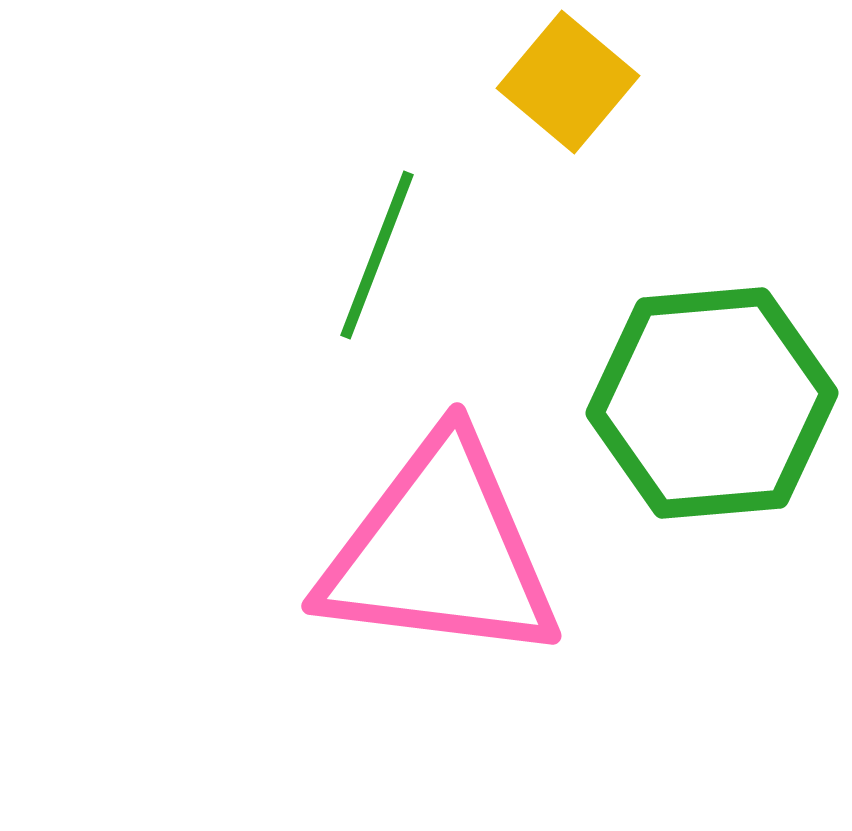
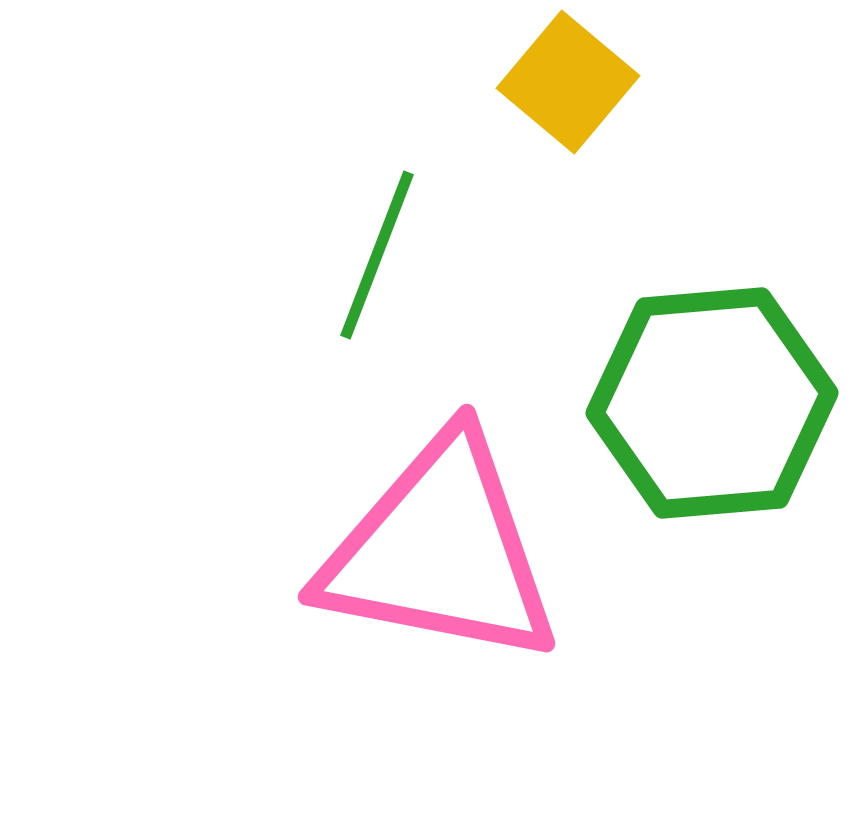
pink triangle: rotated 4 degrees clockwise
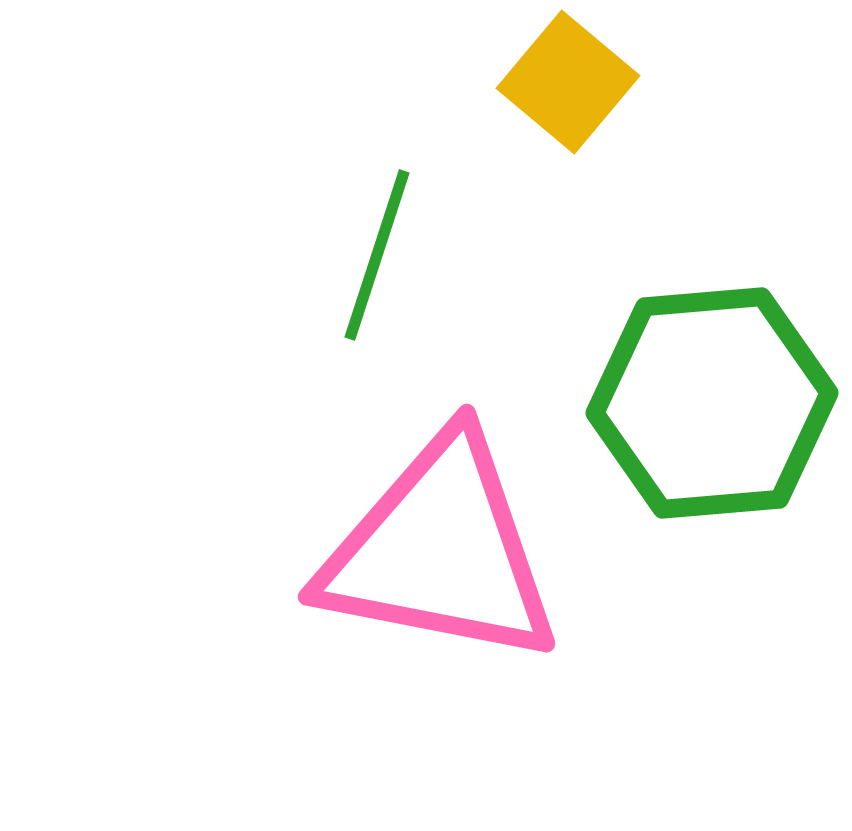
green line: rotated 3 degrees counterclockwise
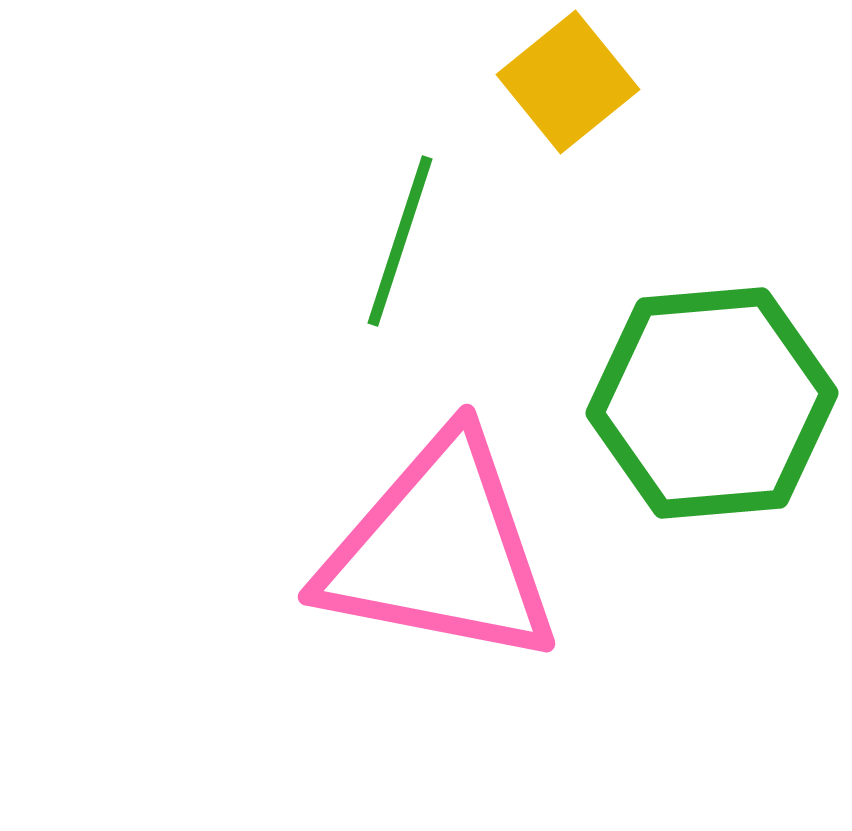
yellow square: rotated 11 degrees clockwise
green line: moved 23 px right, 14 px up
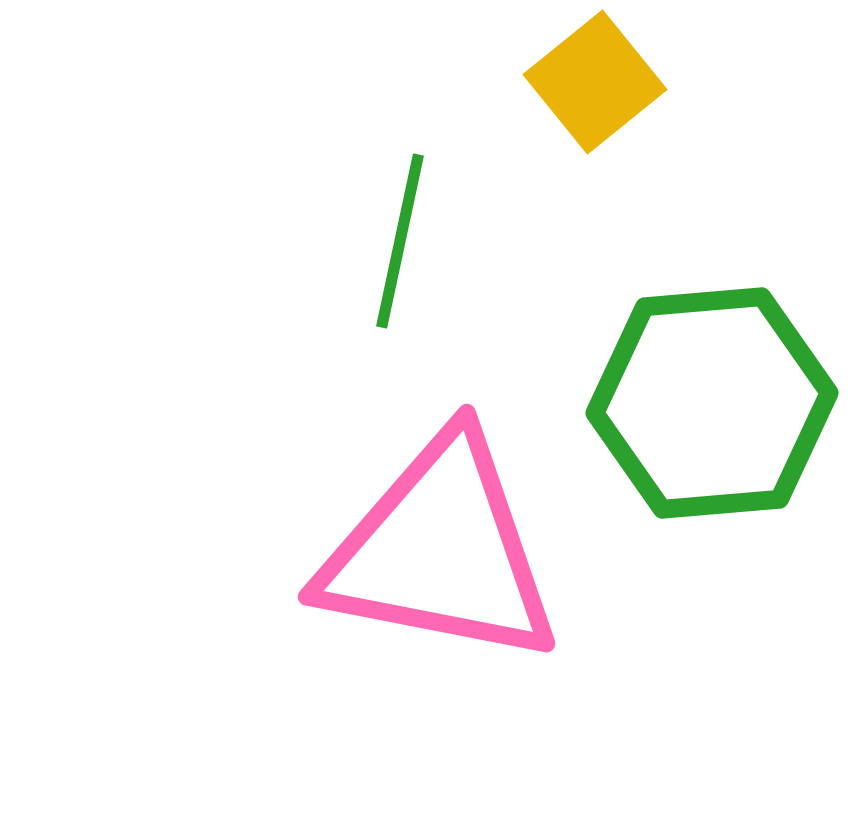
yellow square: moved 27 px right
green line: rotated 6 degrees counterclockwise
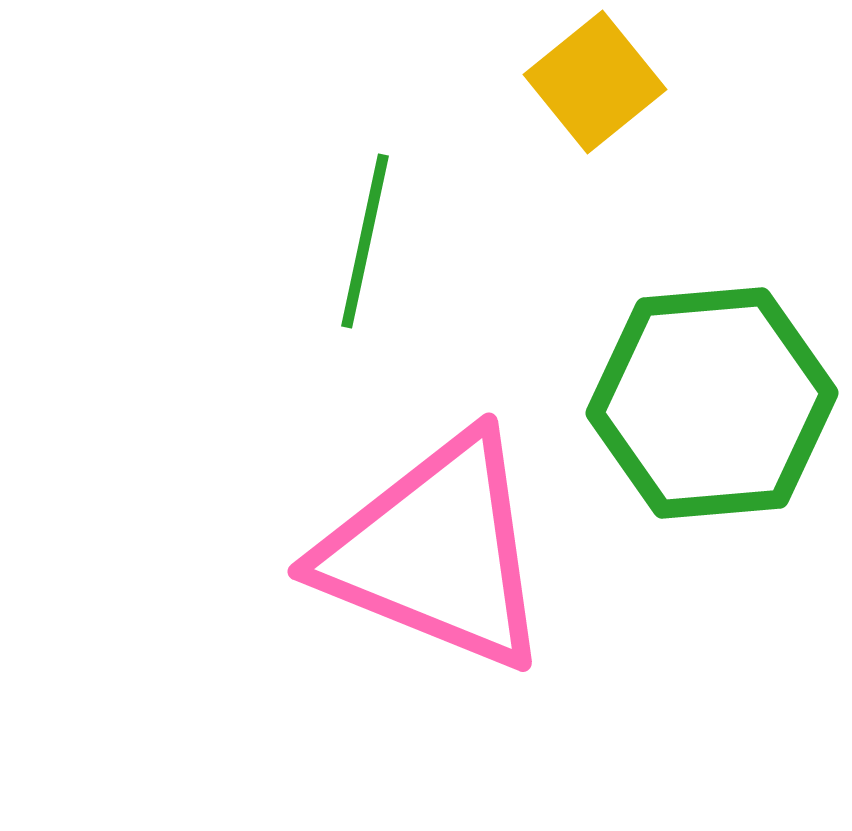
green line: moved 35 px left
pink triangle: moved 4 px left, 1 px down; rotated 11 degrees clockwise
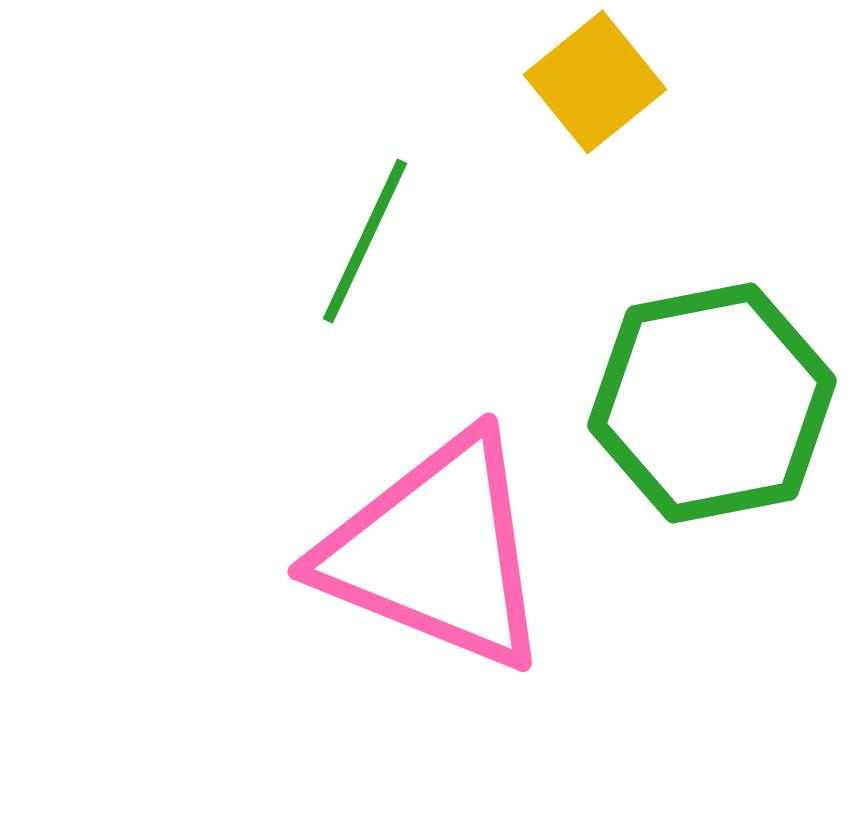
green line: rotated 13 degrees clockwise
green hexagon: rotated 6 degrees counterclockwise
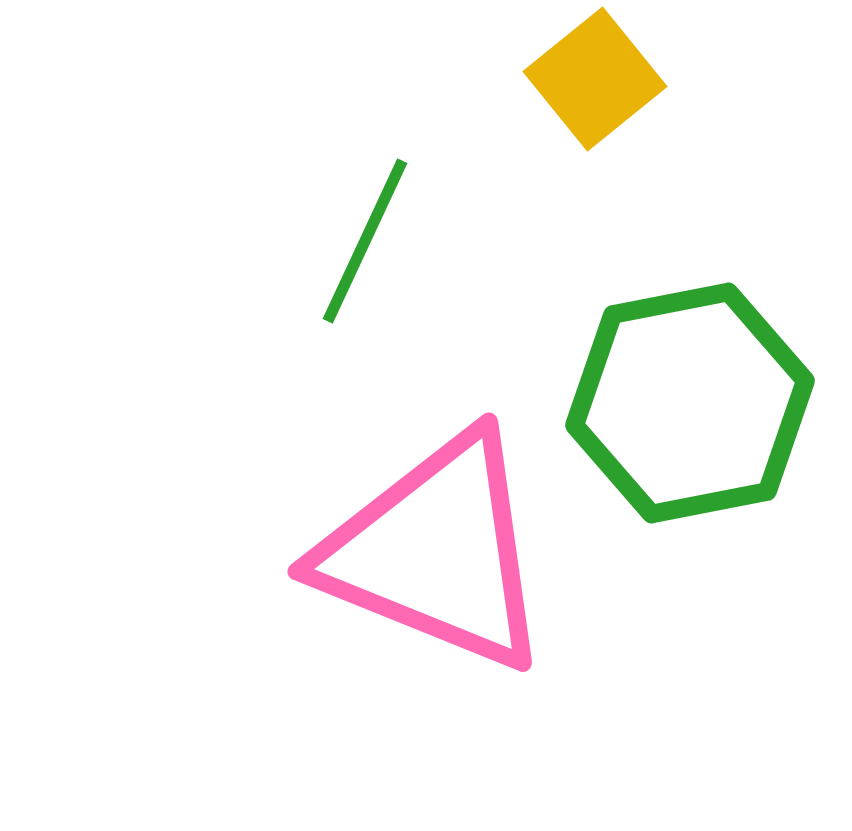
yellow square: moved 3 px up
green hexagon: moved 22 px left
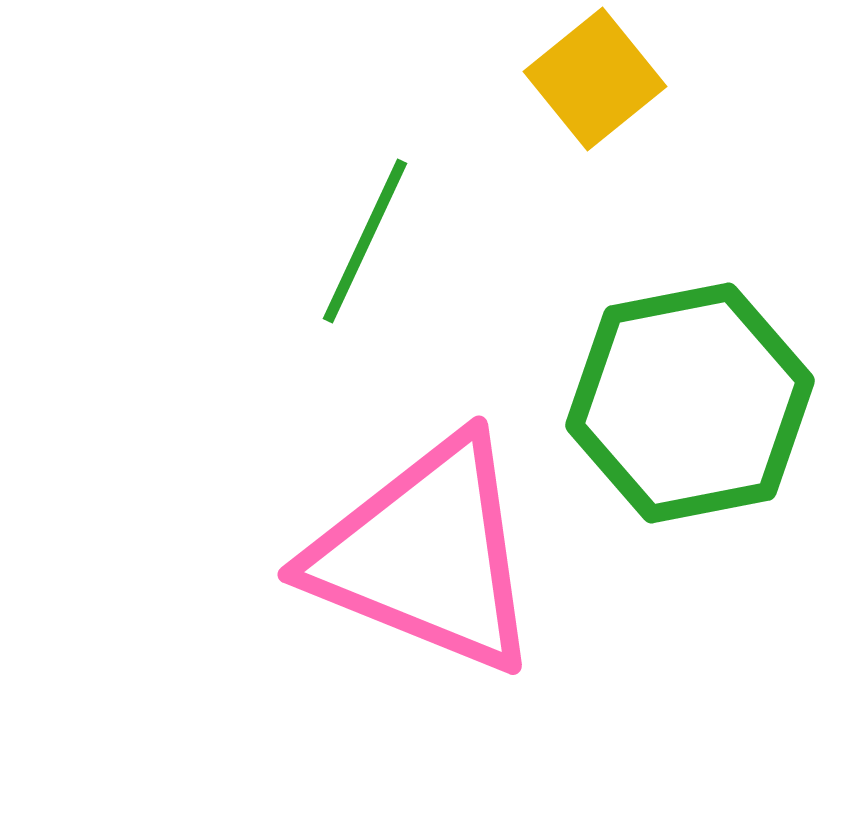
pink triangle: moved 10 px left, 3 px down
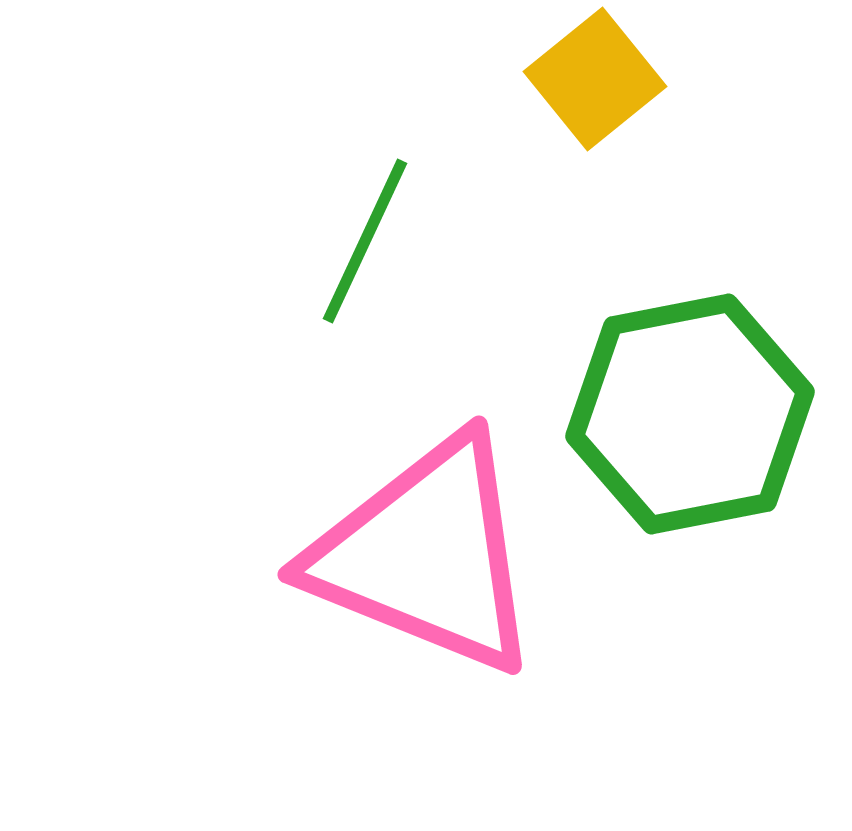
green hexagon: moved 11 px down
